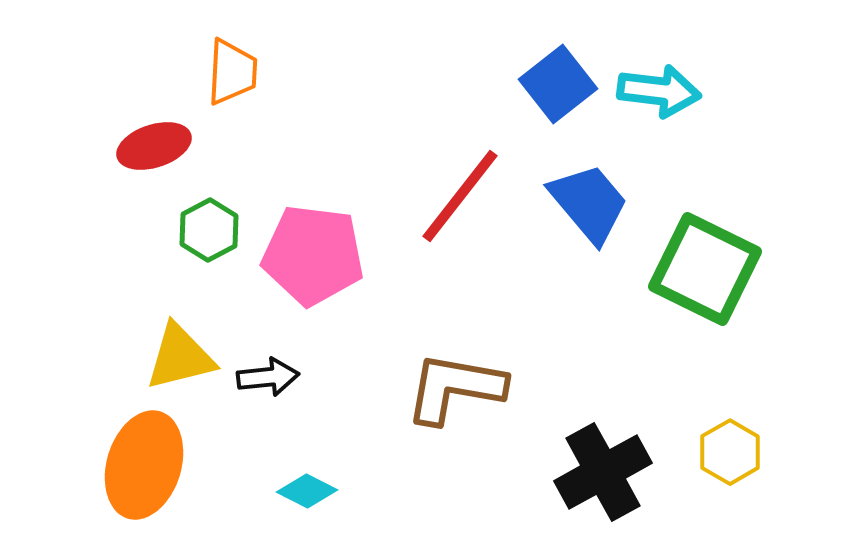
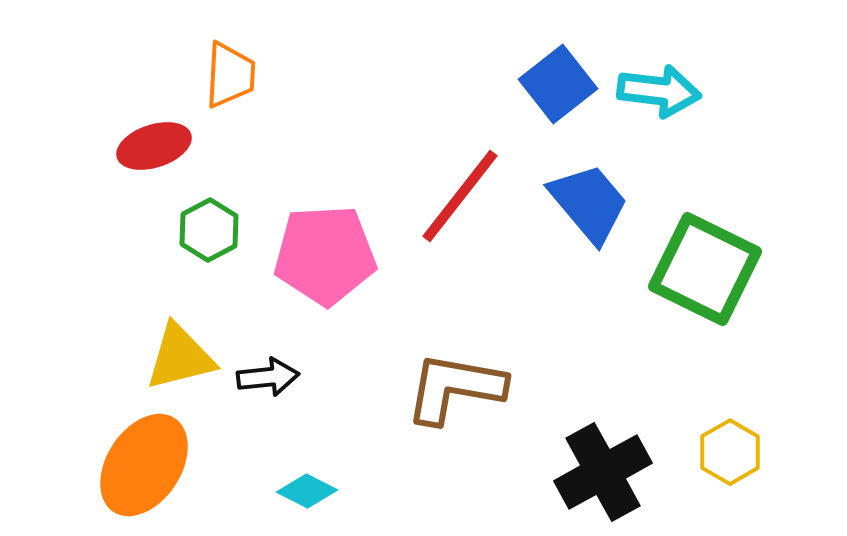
orange trapezoid: moved 2 px left, 3 px down
pink pentagon: moved 12 px right; rotated 10 degrees counterclockwise
orange ellipse: rotated 16 degrees clockwise
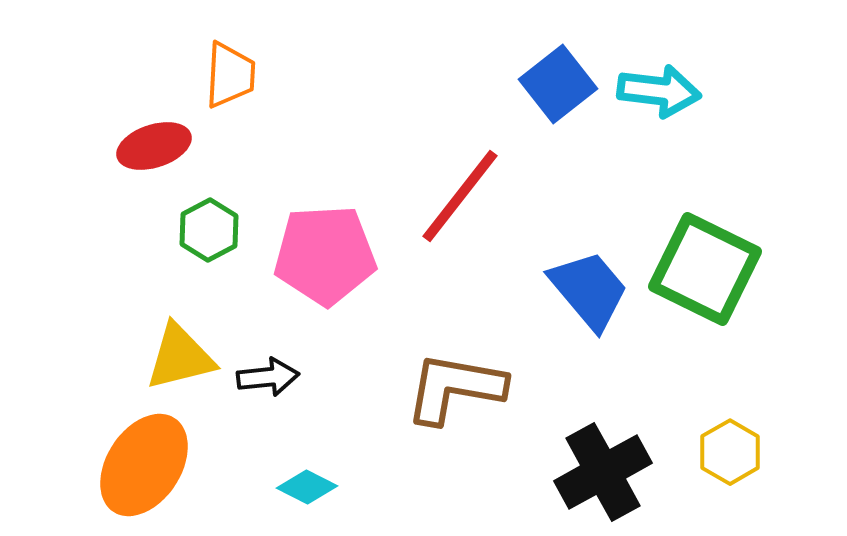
blue trapezoid: moved 87 px down
cyan diamond: moved 4 px up
